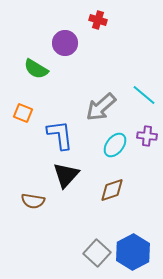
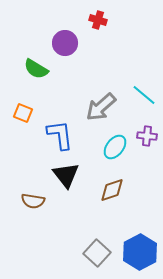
cyan ellipse: moved 2 px down
black triangle: rotated 20 degrees counterclockwise
blue hexagon: moved 7 px right
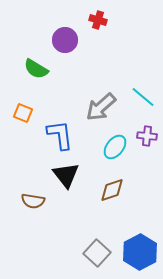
purple circle: moved 3 px up
cyan line: moved 1 px left, 2 px down
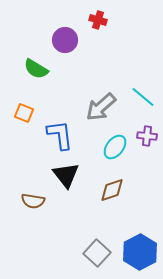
orange square: moved 1 px right
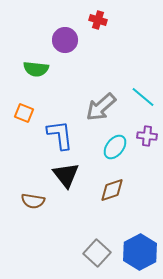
green semicircle: rotated 25 degrees counterclockwise
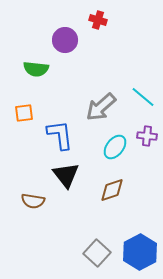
orange square: rotated 30 degrees counterclockwise
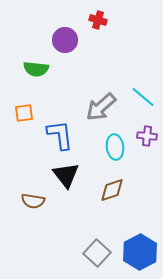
cyan ellipse: rotated 45 degrees counterclockwise
